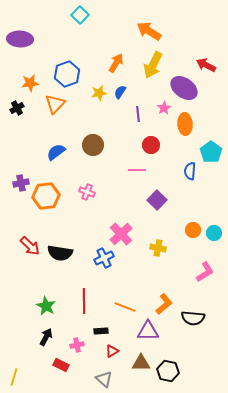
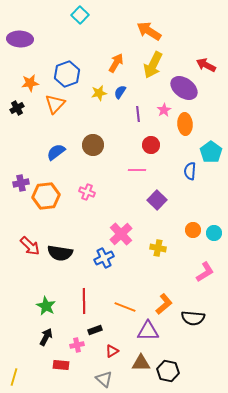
pink star at (164, 108): moved 2 px down
black rectangle at (101, 331): moved 6 px left, 1 px up; rotated 16 degrees counterclockwise
red rectangle at (61, 365): rotated 21 degrees counterclockwise
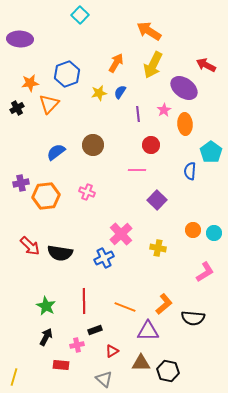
orange triangle at (55, 104): moved 6 px left
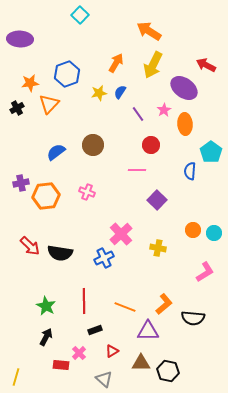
purple line at (138, 114): rotated 28 degrees counterclockwise
pink cross at (77, 345): moved 2 px right, 8 px down; rotated 32 degrees counterclockwise
yellow line at (14, 377): moved 2 px right
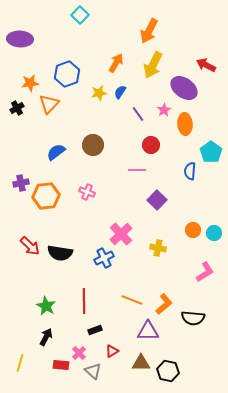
orange arrow at (149, 31): rotated 95 degrees counterclockwise
orange line at (125, 307): moved 7 px right, 7 px up
yellow line at (16, 377): moved 4 px right, 14 px up
gray triangle at (104, 379): moved 11 px left, 8 px up
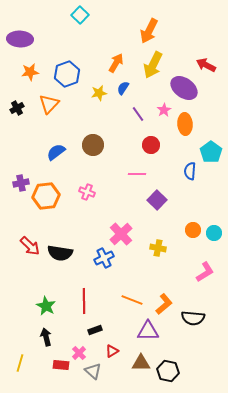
orange star at (30, 83): moved 11 px up
blue semicircle at (120, 92): moved 3 px right, 4 px up
pink line at (137, 170): moved 4 px down
black arrow at (46, 337): rotated 42 degrees counterclockwise
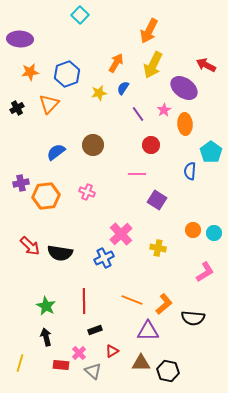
purple square at (157, 200): rotated 12 degrees counterclockwise
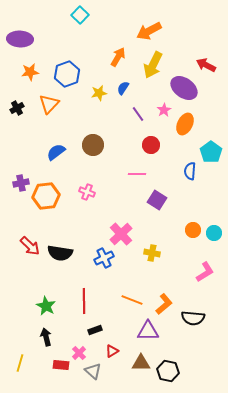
orange arrow at (149, 31): rotated 35 degrees clockwise
orange arrow at (116, 63): moved 2 px right, 6 px up
orange ellipse at (185, 124): rotated 30 degrees clockwise
yellow cross at (158, 248): moved 6 px left, 5 px down
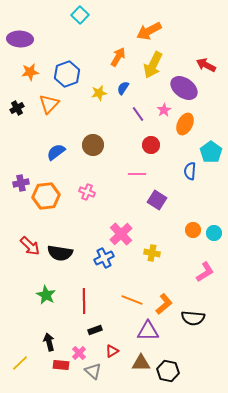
green star at (46, 306): moved 11 px up
black arrow at (46, 337): moved 3 px right, 5 px down
yellow line at (20, 363): rotated 30 degrees clockwise
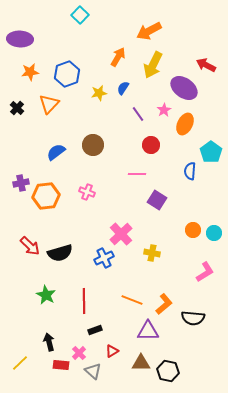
black cross at (17, 108): rotated 16 degrees counterclockwise
black semicircle at (60, 253): rotated 25 degrees counterclockwise
